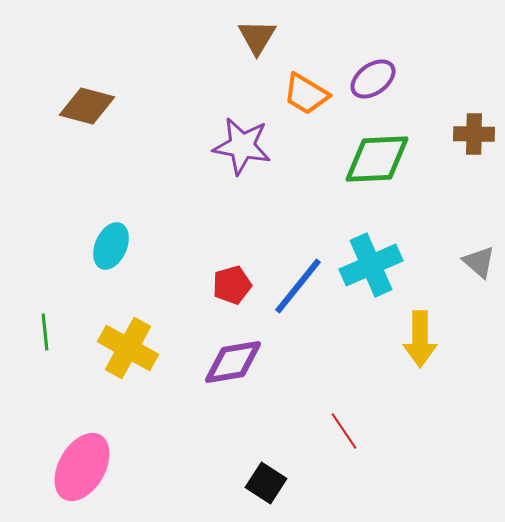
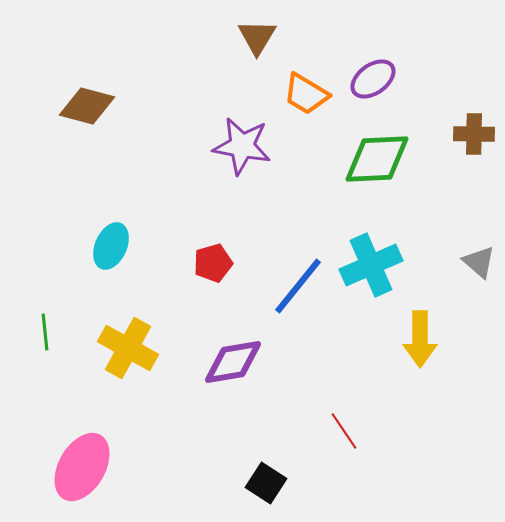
red pentagon: moved 19 px left, 22 px up
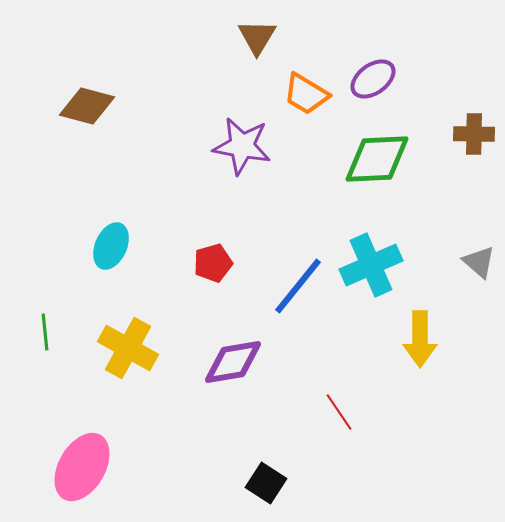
red line: moved 5 px left, 19 px up
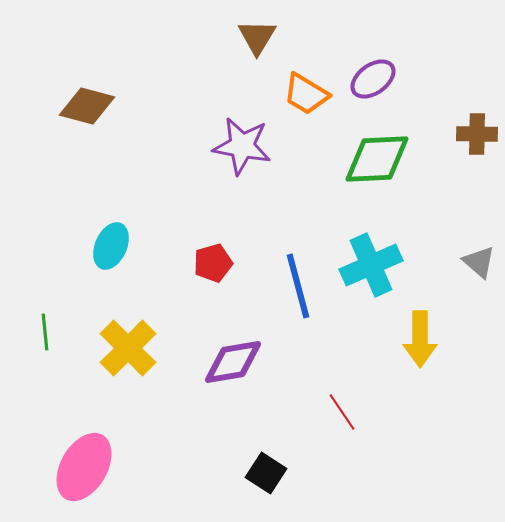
brown cross: moved 3 px right
blue line: rotated 54 degrees counterclockwise
yellow cross: rotated 16 degrees clockwise
red line: moved 3 px right
pink ellipse: moved 2 px right
black square: moved 10 px up
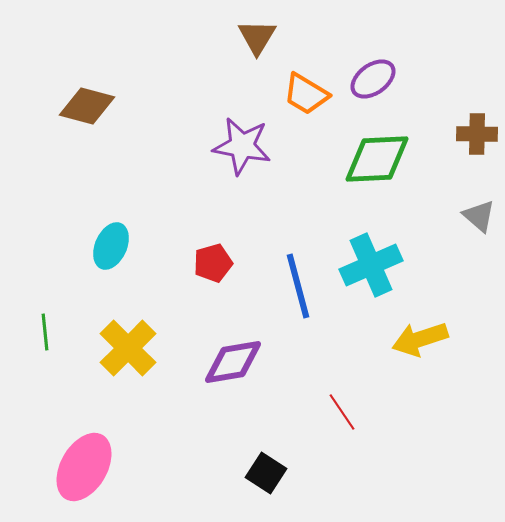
gray triangle: moved 46 px up
yellow arrow: rotated 72 degrees clockwise
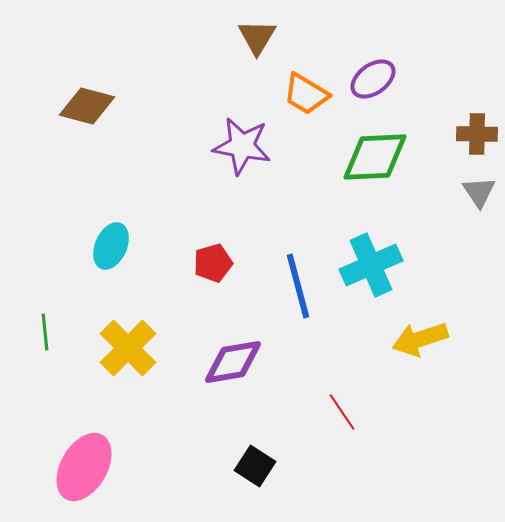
green diamond: moved 2 px left, 2 px up
gray triangle: moved 24 px up; rotated 15 degrees clockwise
black square: moved 11 px left, 7 px up
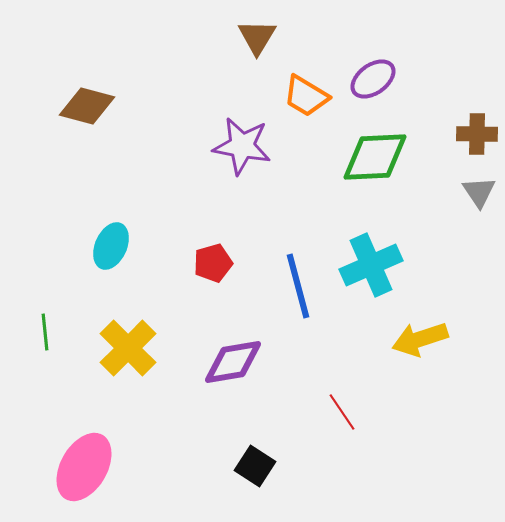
orange trapezoid: moved 2 px down
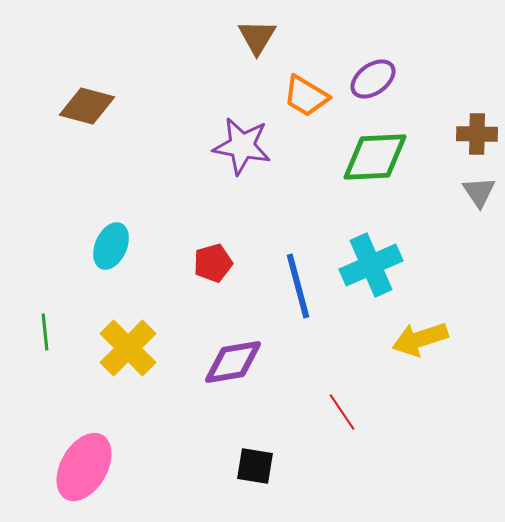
black square: rotated 24 degrees counterclockwise
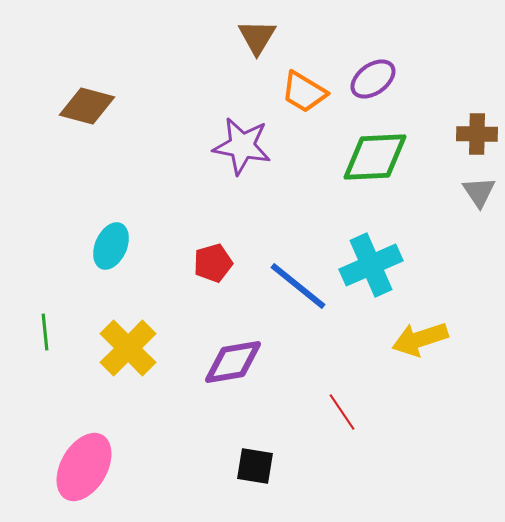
orange trapezoid: moved 2 px left, 4 px up
blue line: rotated 36 degrees counterclockwise
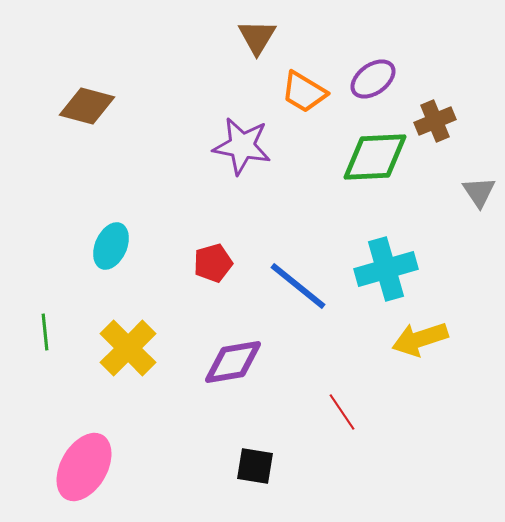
brown cross: moved 42 px left, 13 px up; rotated 24 degrees counterclockwise
cyan cross: moved 15 px right, 4 px down; rotated 8 degrees clockwise
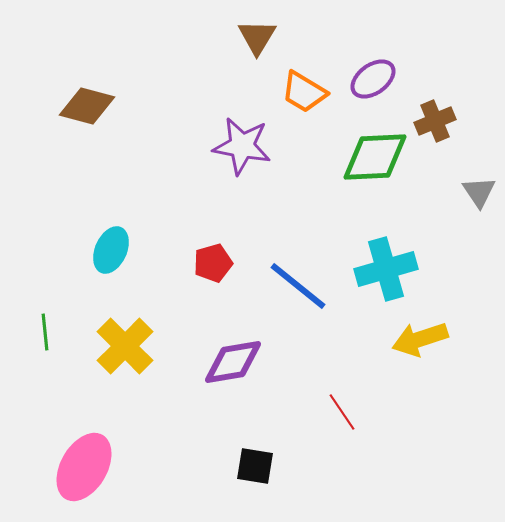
cyan ellipse: moved 4 px down
yellow cross: moved 3 px left, 2 px up
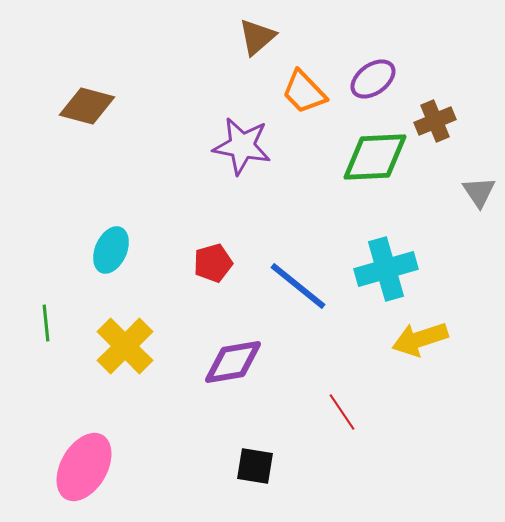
brown triangle: rotated 18 degrees clockwise
orange trapezoid: rotated 15 degrees clockwise
green line: moved 1 px right, 9 px up
